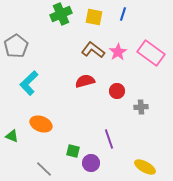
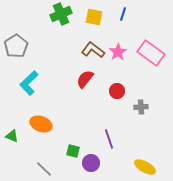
red semicircle: moved 2 px up; rotated 36 degrees counterclockwise
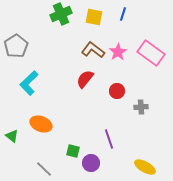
green triangle: rotated 16 degrees clockwise
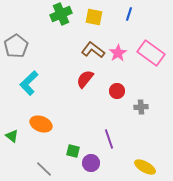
blue line: moved 6 px right
pink star: moved 1 px down
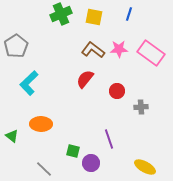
pink star: moved 1 px right, 4 px up; rotated 30 degrees clockwise
orange ellipse: rotated 20 degrees counterclockwise
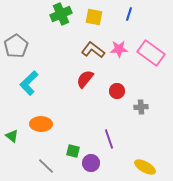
gray line: moved 2 px right, 3 px up
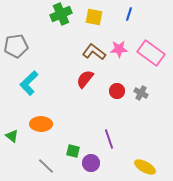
gray pentagon: rotated 25 degrees clockwise
brown L-shape: moved 1 px right, 2 px down
gray cross: moved 14 px up; rotated 32 degrees clockwise
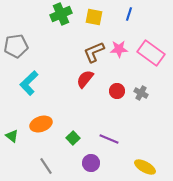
brown L-shape: rotated 60 degrees counterclockwise
orange ellipse: rotated 20 degrees counterclockwise
purple line: rotated 48 degrees counterclockwise
green square: moved 13 px up; rotated 32 degrees clockwise
gray line: rotated 12 degrees clockwise
